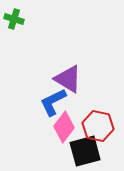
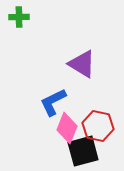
green cross: moved 5 px right, 2 px up; rotated 18 degrees counterclockwise
purple triangle: moved 14 px right, 15 px up
pink diamond: moved 3 px right, 1 px down; rotated 16 degrees counterclockwise
black square: moved 2 px left
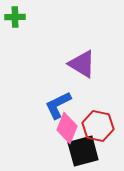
green cross: moved 4 px left
blue L-shape: moved 5 px right, 3 px down
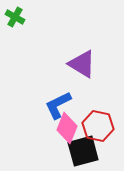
green cross: rotated 30 degrees clockwise
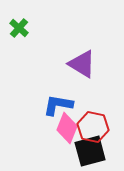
green cross: moved 4 px right, 11 px down; rotated 12 degrees clockwise
blue L-shape: rotated 36 degrees clockwise
red hexagon: moved 5 px left, 1 px down
black square: moved 7 px right
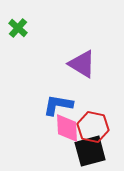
green cross: moved 1 px left
pink diamond: rotated 24 degrees counterclockwise
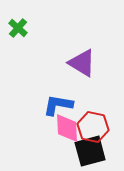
purple triangle: moved 1 px up
